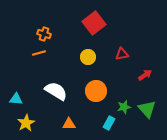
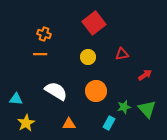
orange line: moved 1 px right, 1 px down; rotated 16 degrees clockwise
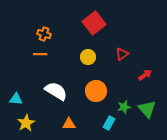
red triangle: rotated 24 degrees counterclockwise
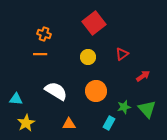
red arrow: moved 2 px left, 1 px down
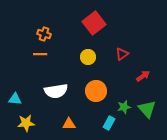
white semicircle: rotated 140 degrees clockwise
cyan triangle: moved 1 px left
yellow star: rotated 24 degrees clockwise
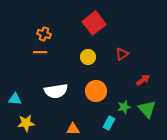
orange line: moved 2 px up
red arrow: moved 4 px down
orange triangle: moved 4 px right, 5 px down
